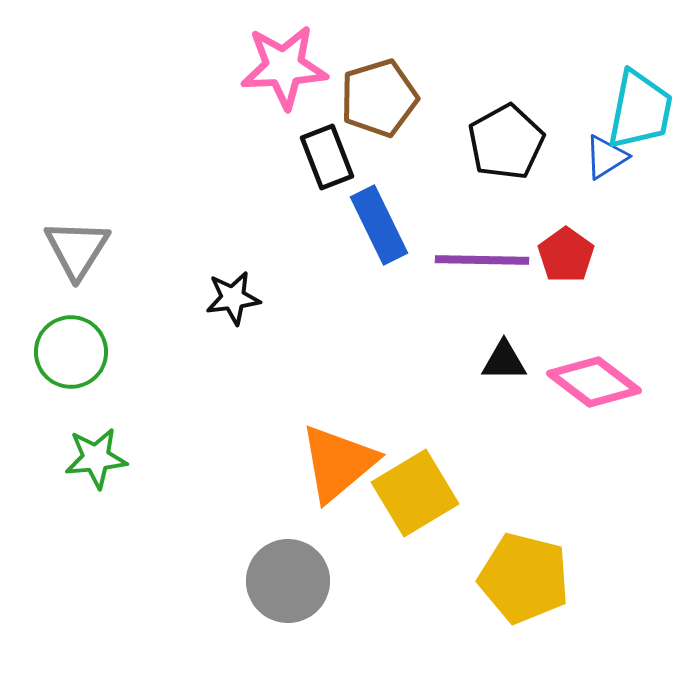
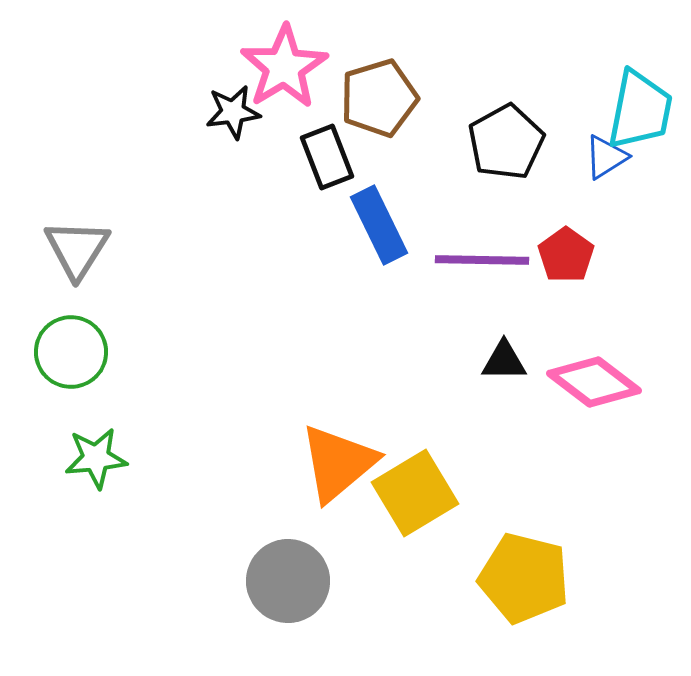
pink star: rotated 28 degrees counterclockwise
black star: moved 186 px up
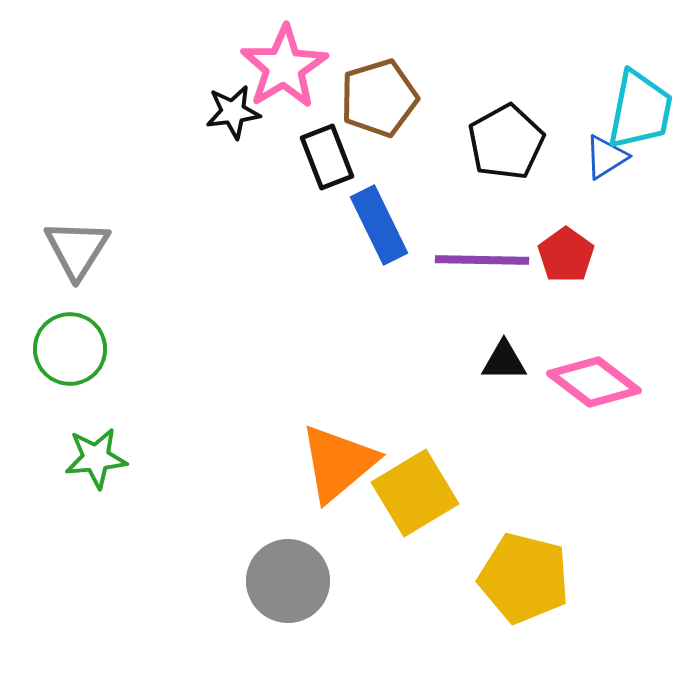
green circle: moved 1 px left, 3 px up
